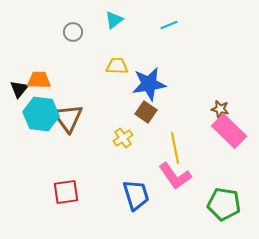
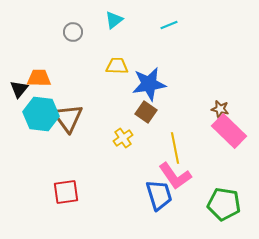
orange trapezoid: moved 2 px up
blue trapezoid: moved 23 px right
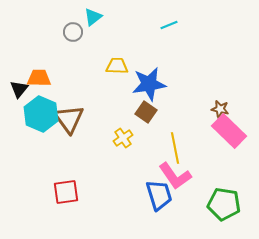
cyan triangle: moved 21 px left, 3 px up
cyan hexagon: rotated 16 degrees clockwise
brown triangle: moved 1 px right, 1 px down
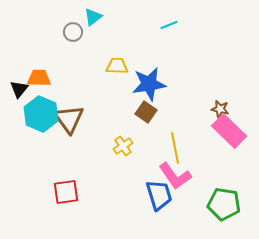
yellow cross: moved 8 px down
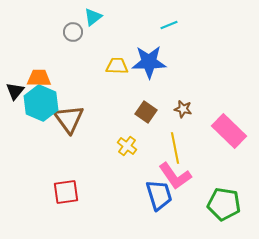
blue star: moved 22 px up; rotated 8 degrees clockwise
black triangle: moved 4 px left, 2 px down
brown star: moved 37 px left
cyan hexagon: moved 11 px up
yellow cross: moved 4 px right; rotated 18 degrees counterclockwise
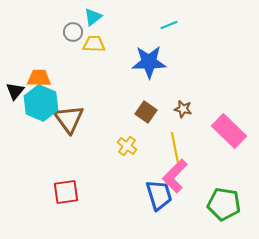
yellow trapezoid: moved 23 px left, 22 px up
pink L-shape: rotated 80 degrees clockwise
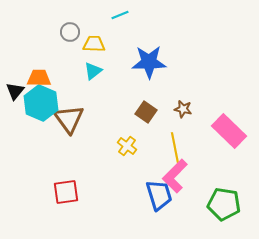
cyan triangle: moved 54 px down
cyan line: moved 49 px left, 10 px up
gray circle: moved 3 px left
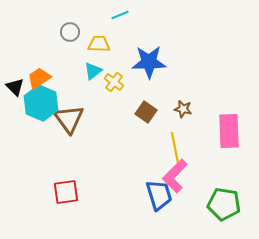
yellow trapezoid: moved 5 px right
orange trapezoid: rotated 35 degrees counterclockwise
black triangle: moved 4 px up; rotated 24 degrees counterclockwise
pink rectangle: rotated 44 degrees clockwise
yellow cross: moved 13 px left, 64 px up
